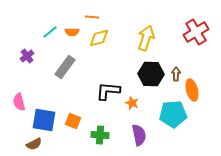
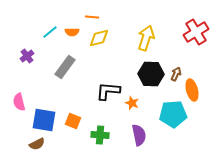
brown arrow: rotated 24 degrees clockwise
brown semicircle: moved 3 px right
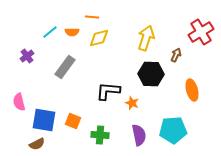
red cross: moved 5 px right
brown arrow: moved 19 px up
cyan pentagon: moved 16 px down
